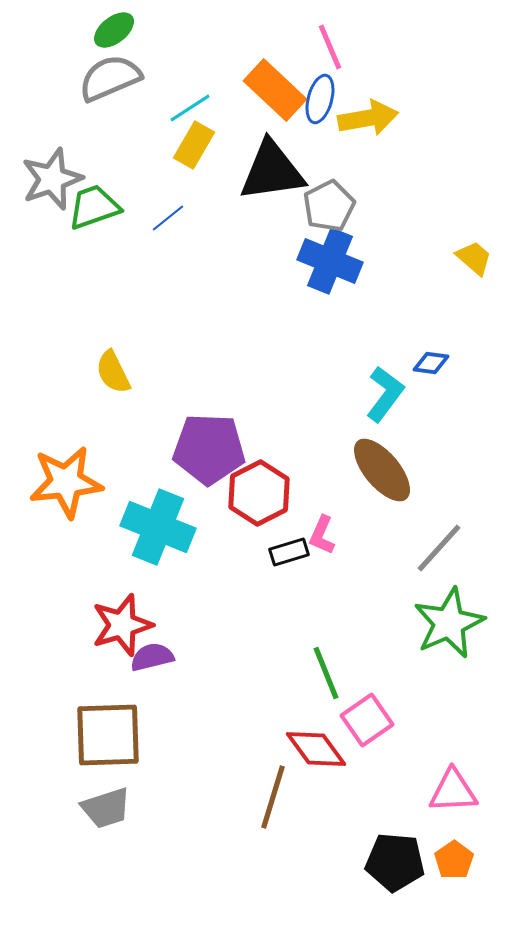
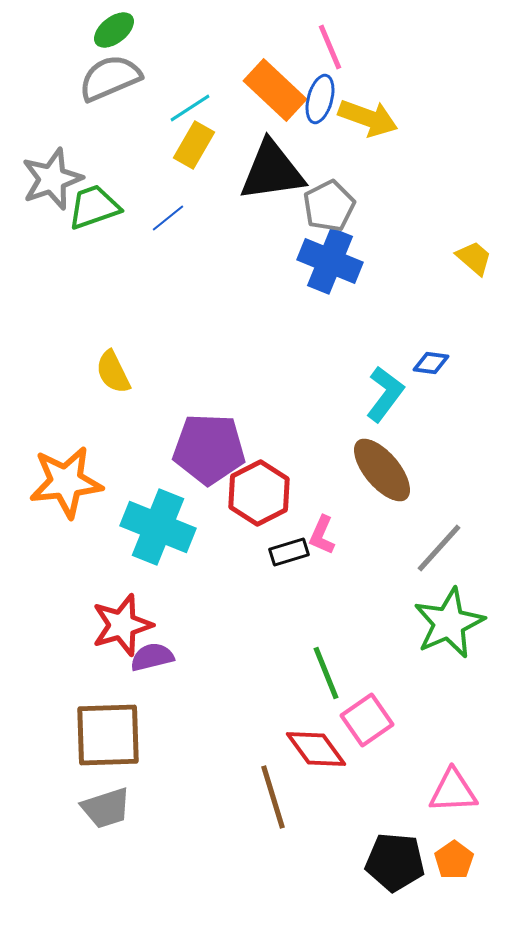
yellow arrow: rotated 30 degrees clockwise
brown line: rotated 34 degrees counterclockwise
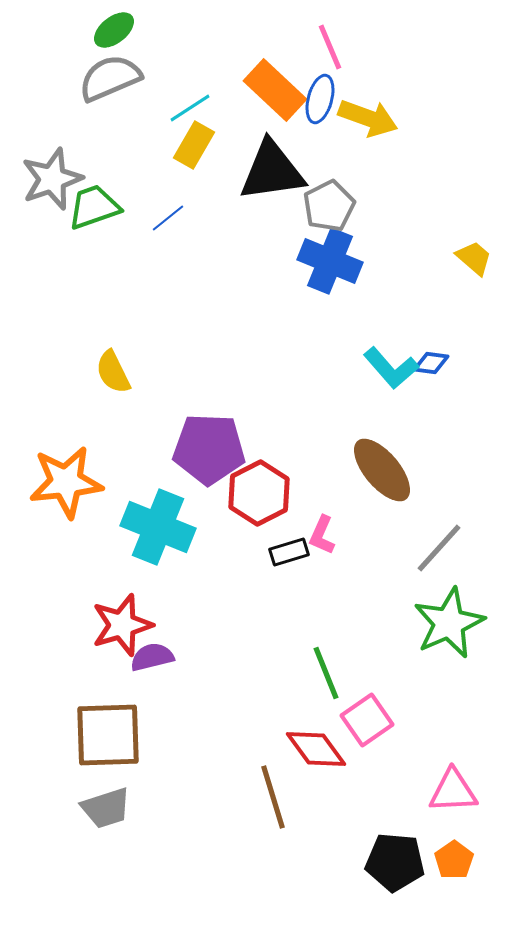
cyan L-shape: moved 6 px right, 26 px up; rotated 102 degrees clockwise
